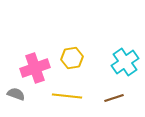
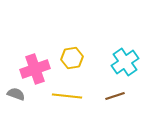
pink cross: moved 1 px down
brown line: moved 1 px right, 2 px up
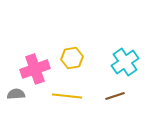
gray semicircle: rotated 24 degrees counterclockwise
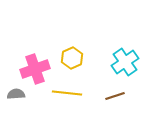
yellow hexagon: rotated 15 degrees counterclockwise
yellow line: moved 3 px up
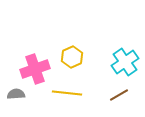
yellow hexagon: moved 1 px up
brown line: moved 4 px right, 1 px up; rotated 12 degrees counterclockwise
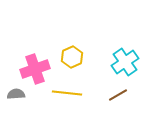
brown line: moved 1 px left
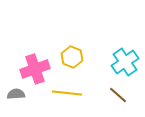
yellow hexagon: rotated 15 degrees counterclockwise
brown line: rotated 72 degrees clockwise
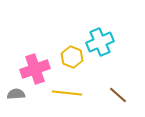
cyan cross: moved 25 px left, 20 px up; rotated 12 degrees clockwise
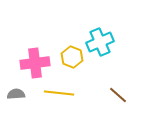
pink cross: moved 6 px up; rotated 12 degrees clockwise
yellow line: moved 8 px left
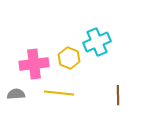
cyan cross: moved 3 px left
yellow hexagon: moved 3 px left, 1 px down
pink cross: moved 1 px left, 1 px down
brown line: rotated 48 degrees clockwise
